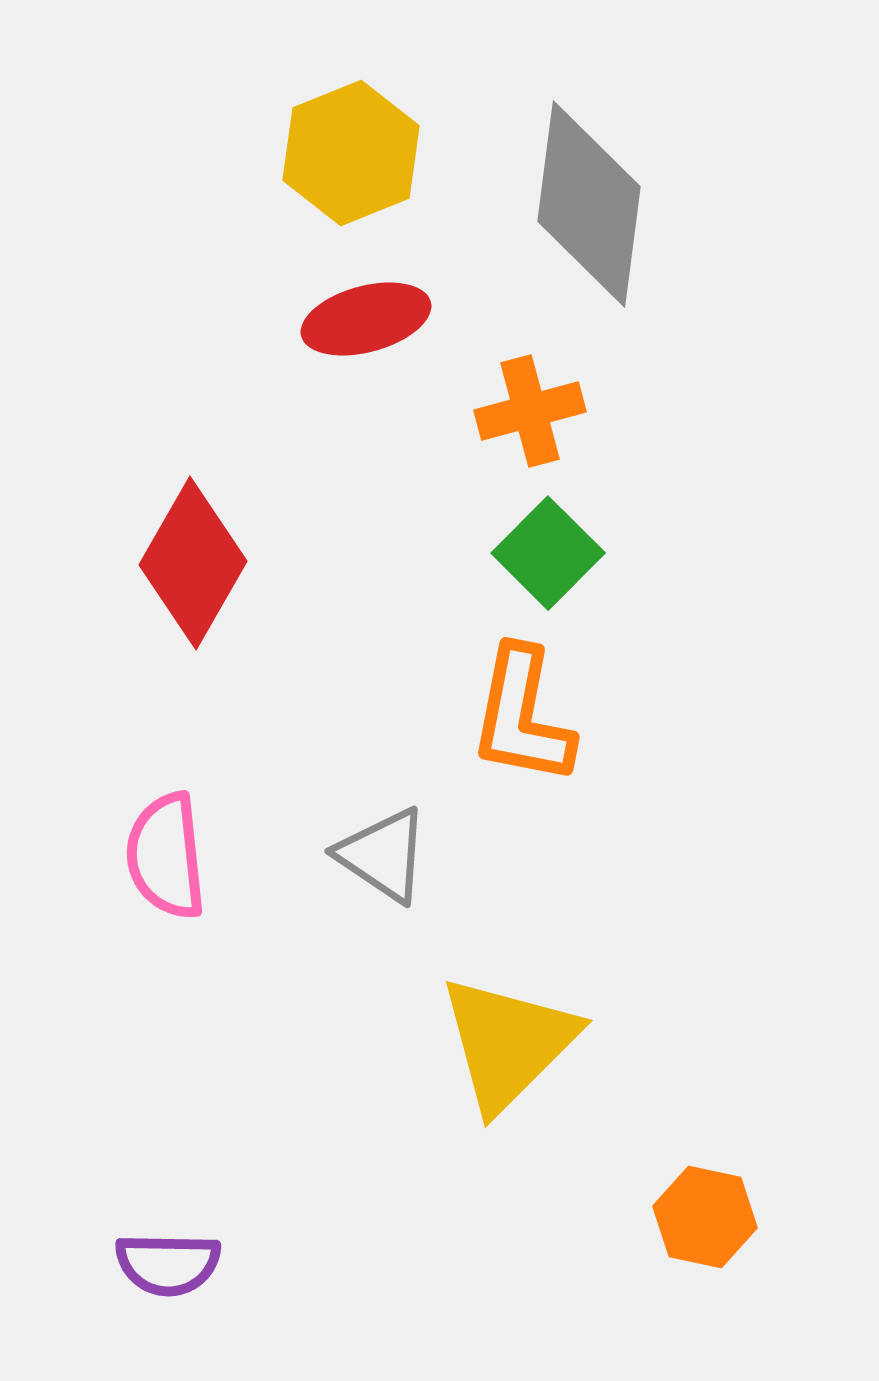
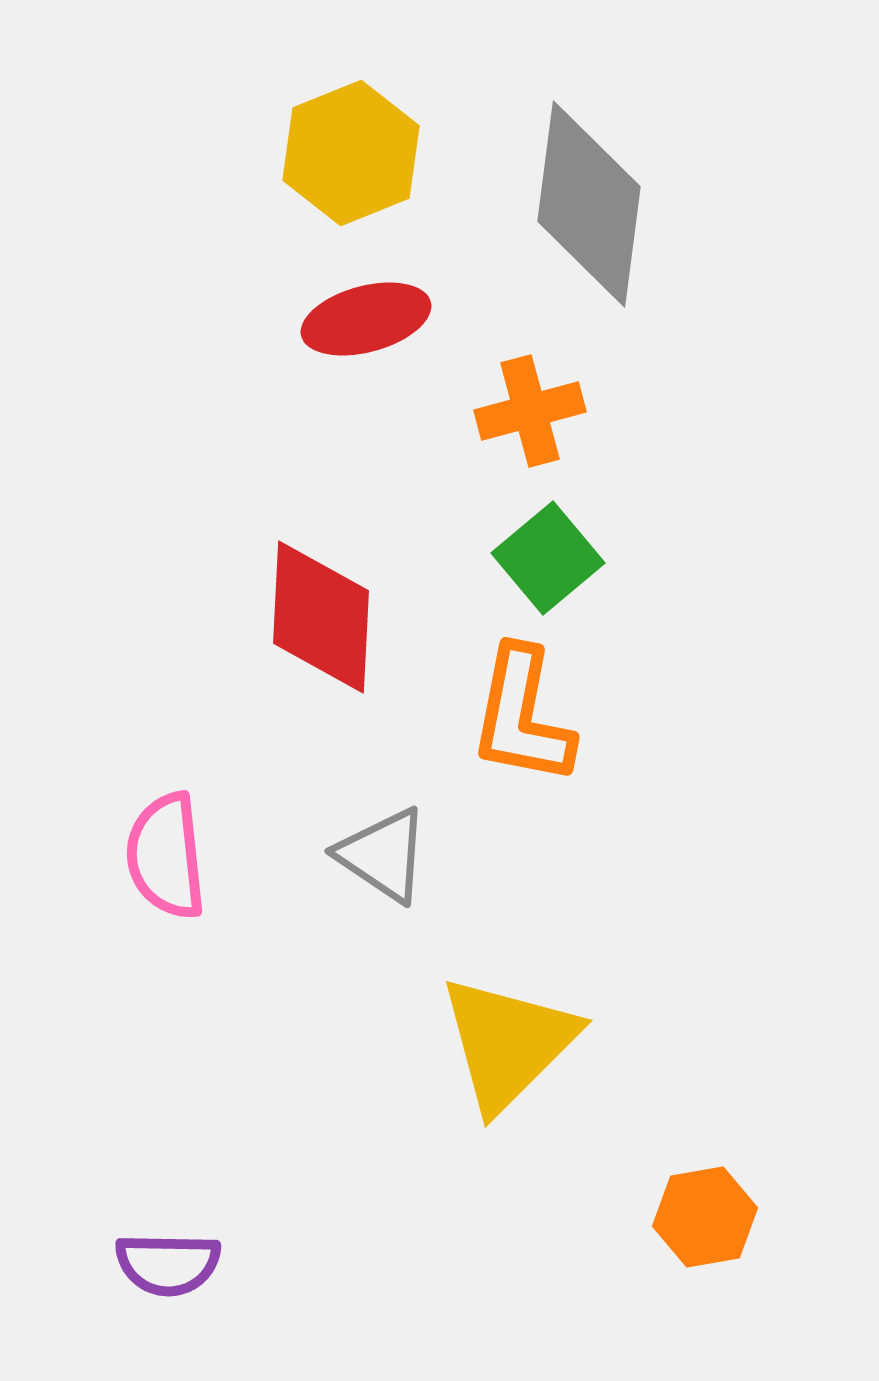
green square: moved 5 px down; rotated 5 degrees clockwise
red diamond: moved 128 px right, 54 px down; rotated 27 degrees counterclockwise
orange hexagon: rotated 22 degrees counterclockwise
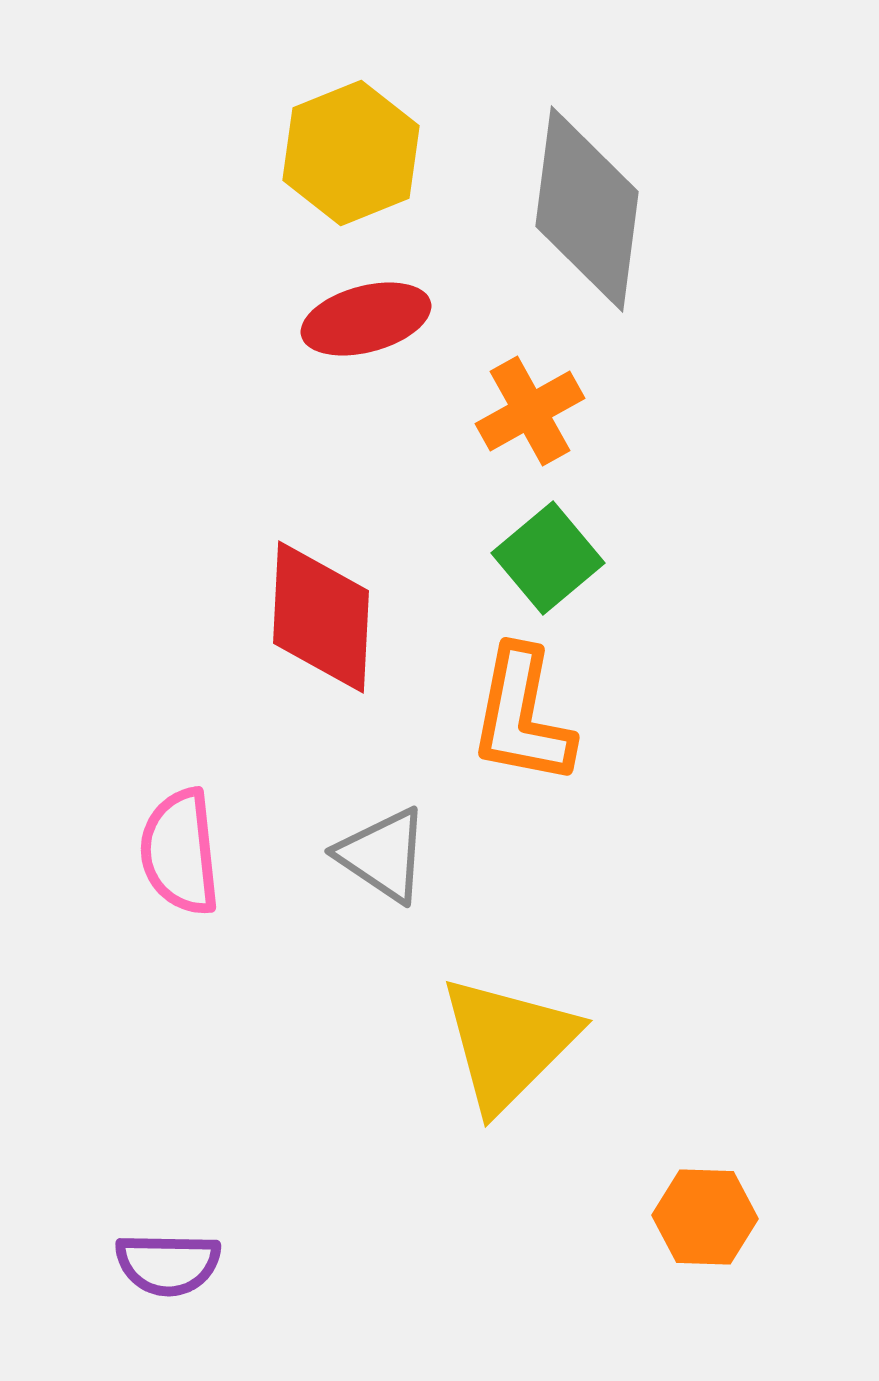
gray diamond: moved 2 px left, 5 px down
orange cross: rotated 14 degrees counterclockwise
pink semicircle: moved 14 px right, 4 px up
orange hexagon: rotated 12 degrees clockwise
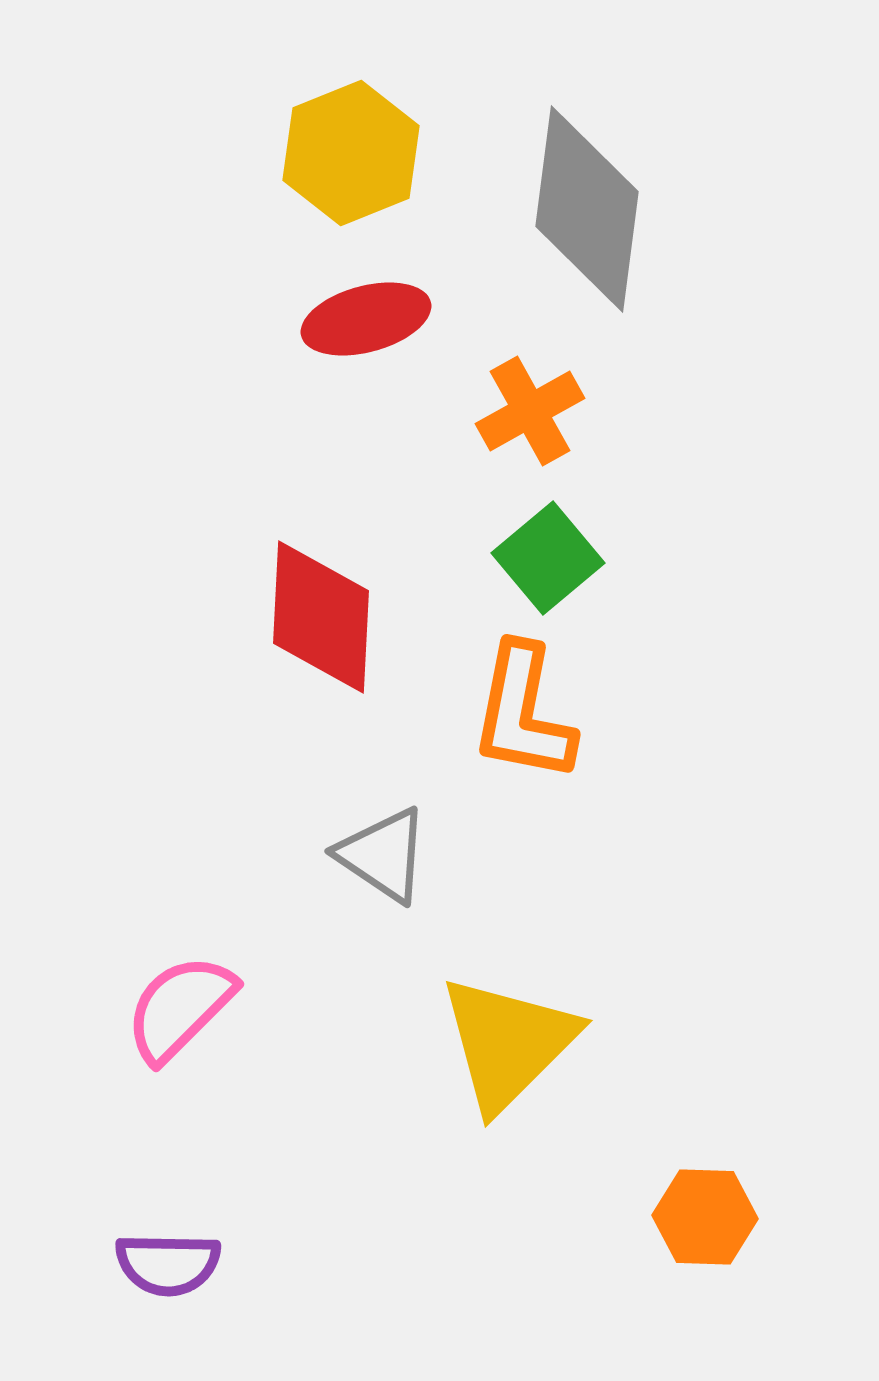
orange L-shape: moved 1 px right, 3 px up
pink semicircle: moved 156 px down; rotated 51 degrees clockwise
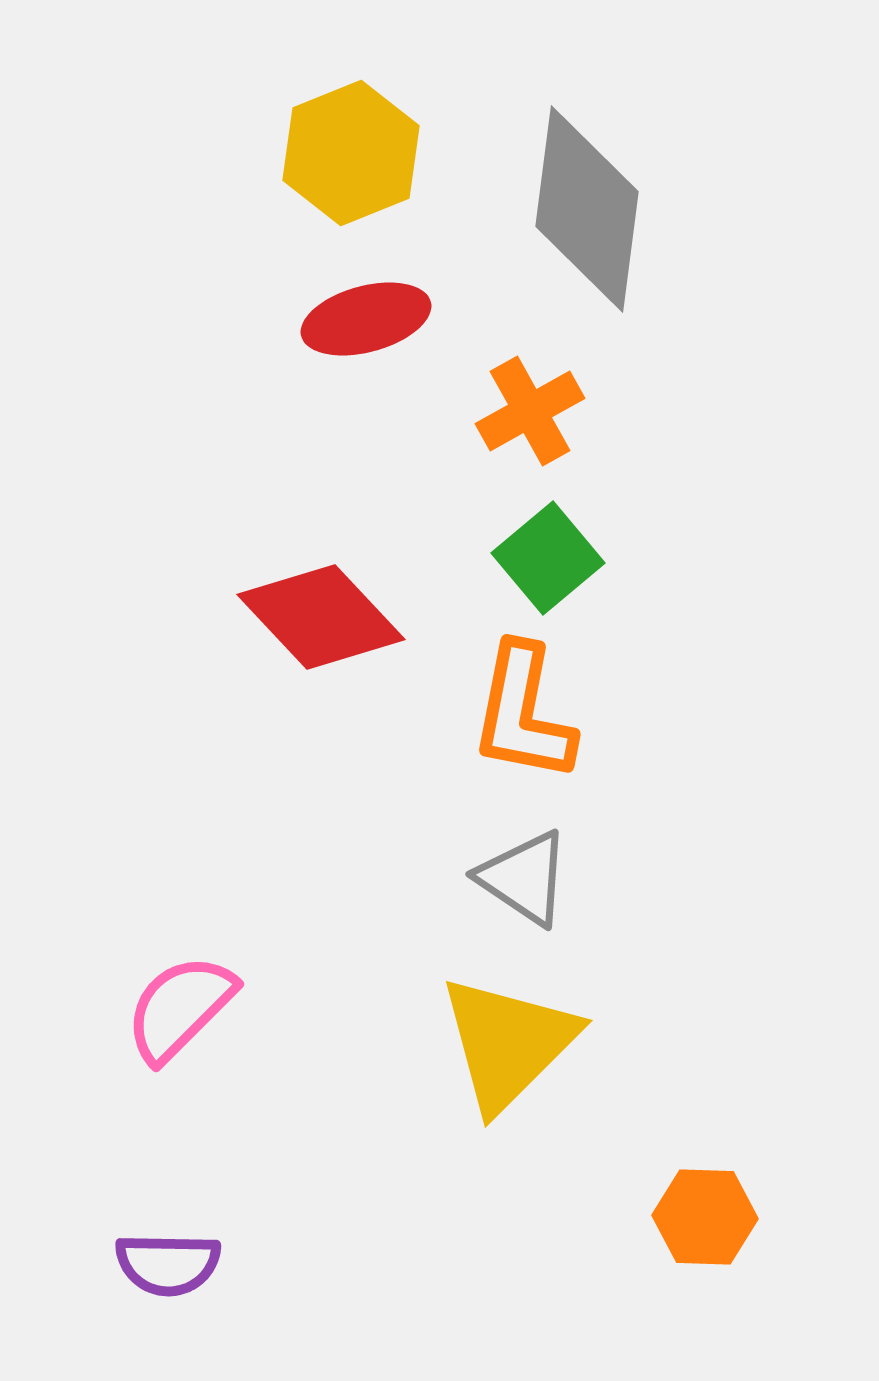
red diamond: rotated 46 degrees counterclockwise
gray triangle: moved 141 px right, 23 px down
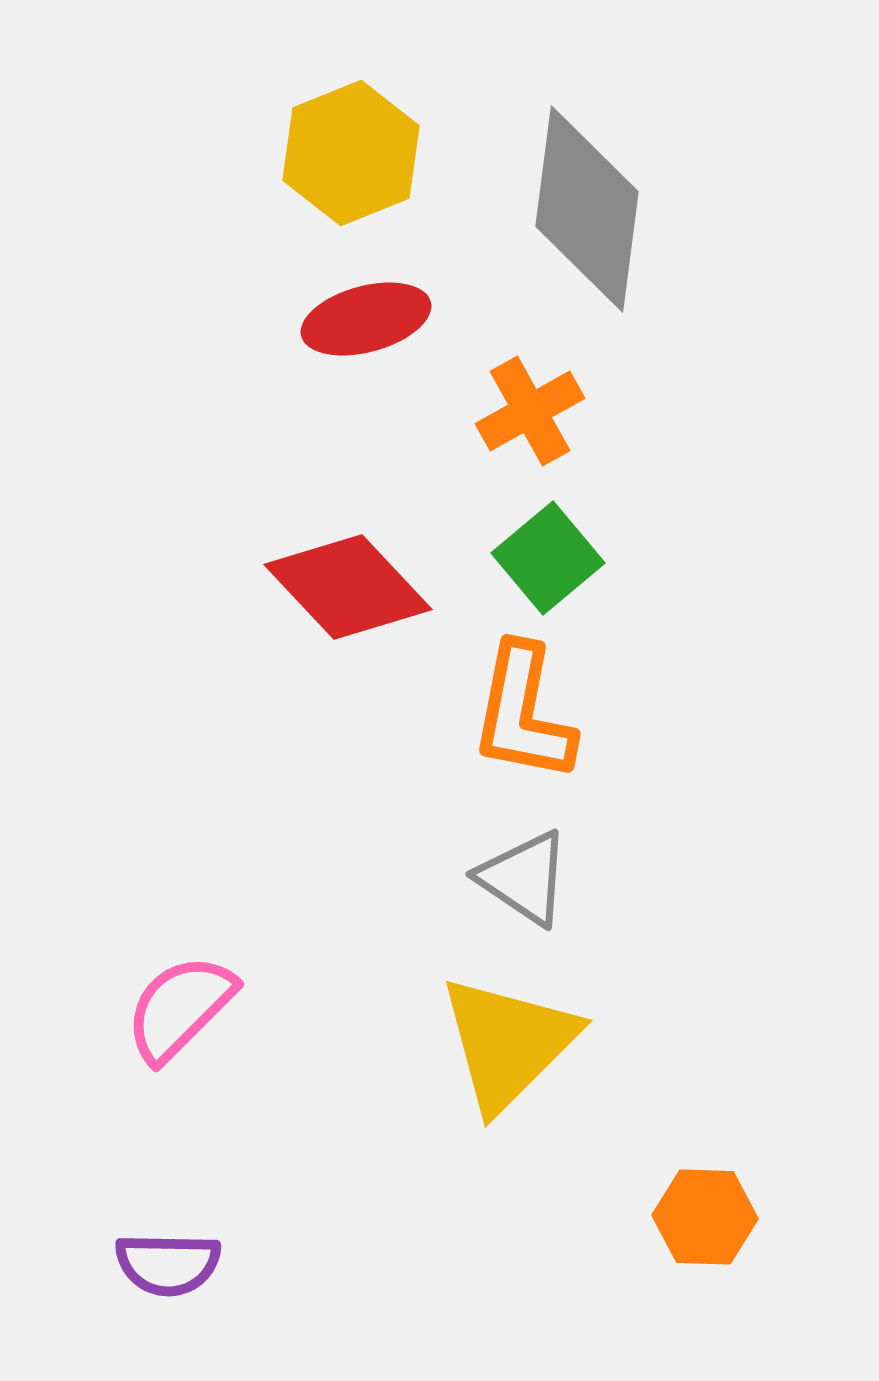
red diamond: moved 27 px right, 30 px up
